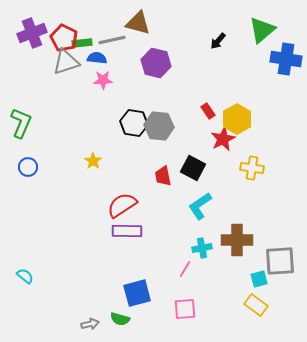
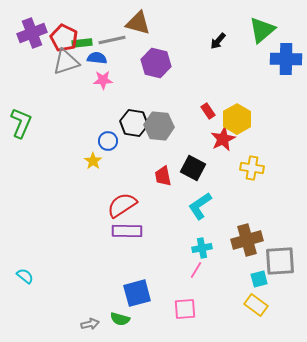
blue cross: rotated 8 degrees counterclockwise
blue circle: moved 80 px right, 26 px up
brown cross: moved 10 px right; rotated 16 degrees counterclockwise
pink line: moved 11 px right, 1 px down
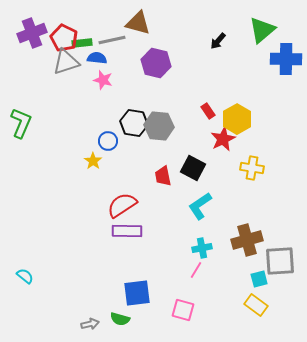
pink star: rotated 18 degrees clockwise
blue square: rotated 8 degrees clockwise
pink square: moved 2 px left, 1 px down; rotated 20 degrees clockwise
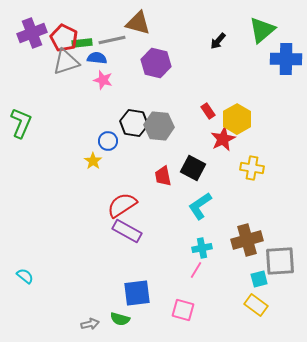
purple rectangle: rotated 28 degrees clockwise
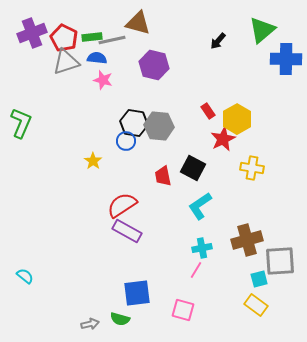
green rectangle: moved 10 px right, 6 px up
purple hexagon: moved 2 px left, 2 px down
blue circle: moved 18 px right
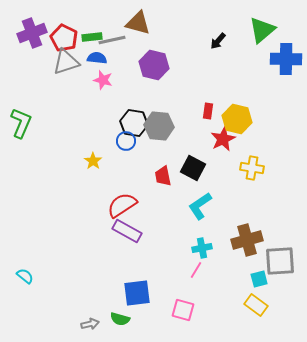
red rectangle: rotated 42 degrees clockwise
yellow hexagon: rotated 16 degrees counterclockwise
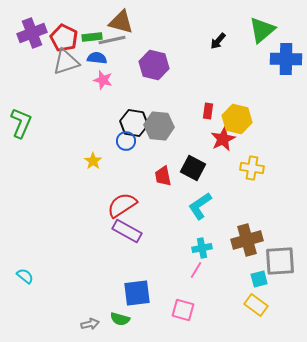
brown triangle: moved 17 px left, 1 px up
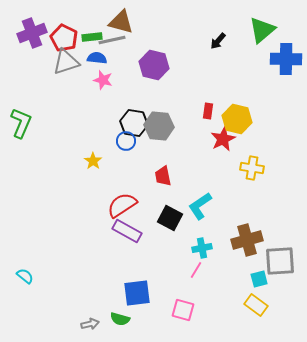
black square: moved 23 px left, 50 px down
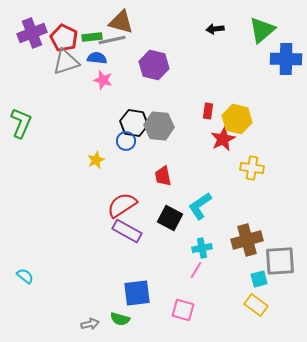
black arrow: moved 3 px left, 12 px up; rotated 42 degrees clockwise
yellow star: moved 3 px right, 1 px up; rotated 12 degrees clockwise
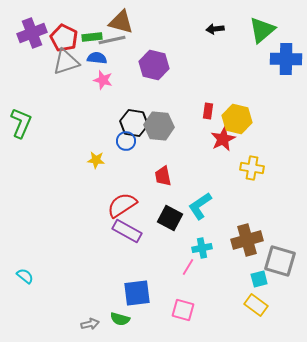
yellow star: rotated 30 degrees clockwise
gray square: rotated 20 degrees clockwise
pink line: moved 8 px left, 3 px up
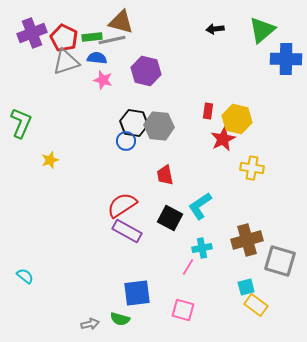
purple hexagon: moved 8 px left, 6 px down
yellow star: moved 46 px left; rotated 24 degrees counterclockwise
red trapezoid: moved 2 px right, 1 px up
cyan square: moved 13 px left, 8 px down
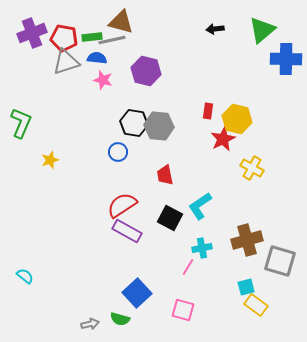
red pentagon: rotated 16 degrees counterclockwise
blue circle: moved 8 px left, 11 px down
yellow cross: rotated 20 degrees clockwise
blue square: rotated 36 degrees counterclockwise
